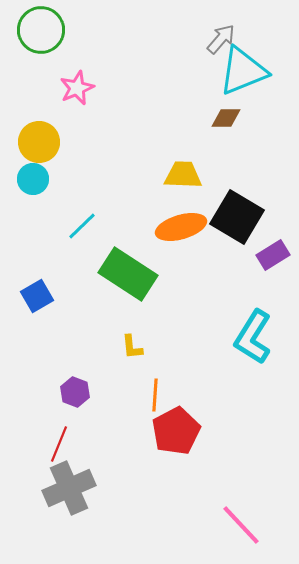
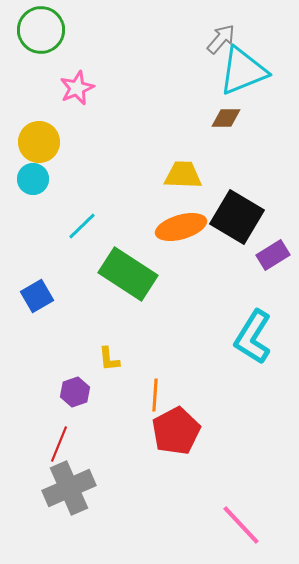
yellow L-shape: moved 23 px left, 12 px down
purple hexagon: rotated 20 degrees clockwise
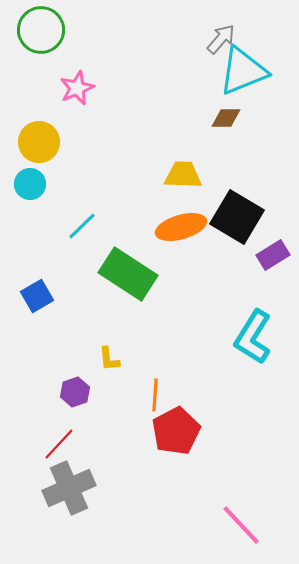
cyan circle: moved 3 px left, 5 px down
red line: rotated 21 degrees clockwise
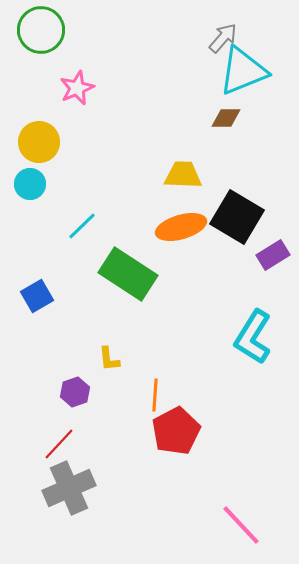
gray arrow: moved 2 px right, 1 px up
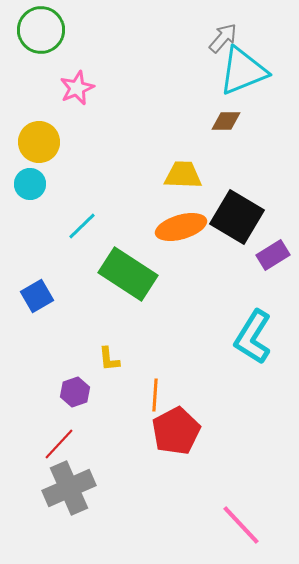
brown diamond: moved 3 px down
